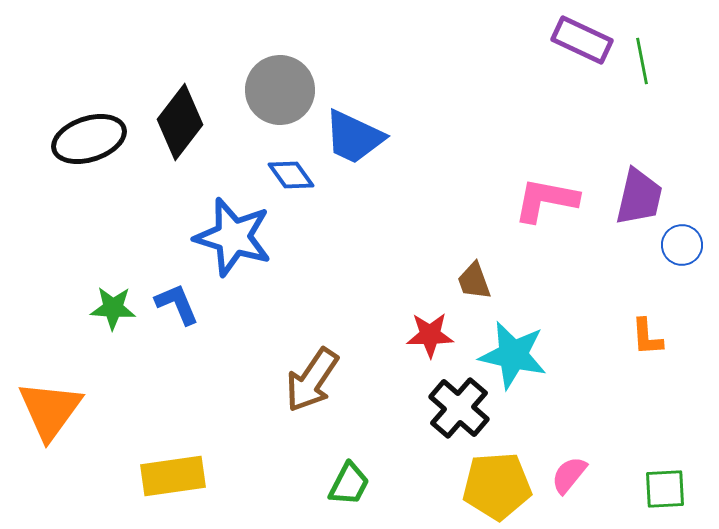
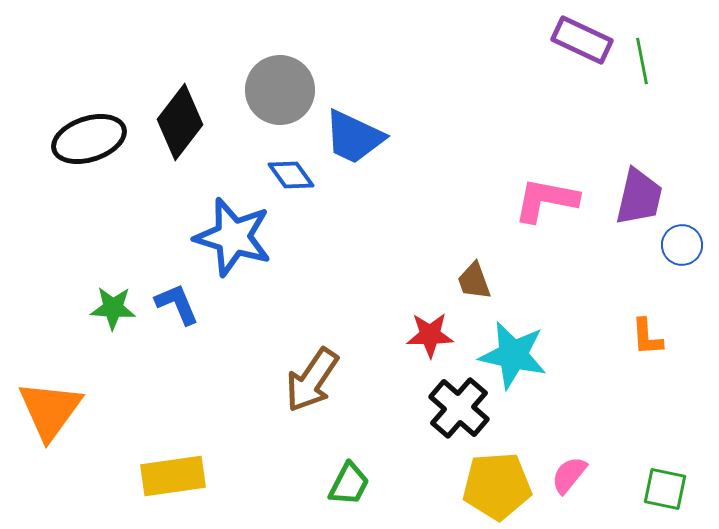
green square: rotated 15 degrees clockwise
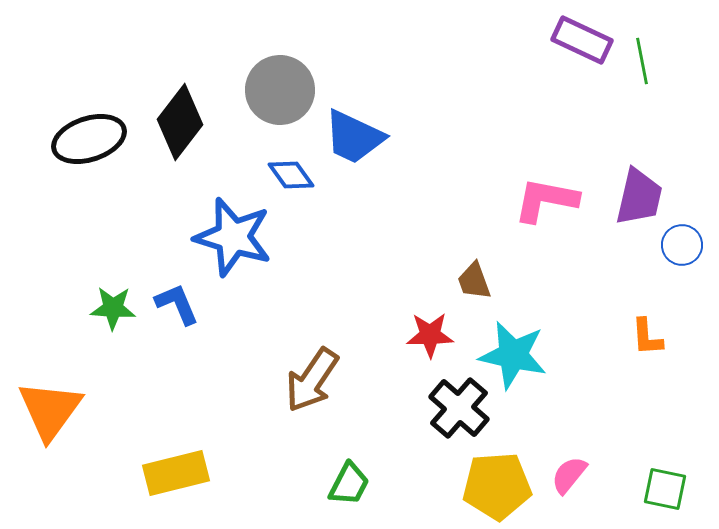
yellow rectangle: moved 3 px right, 3 px up; rotated 6 degrees counterclockwise
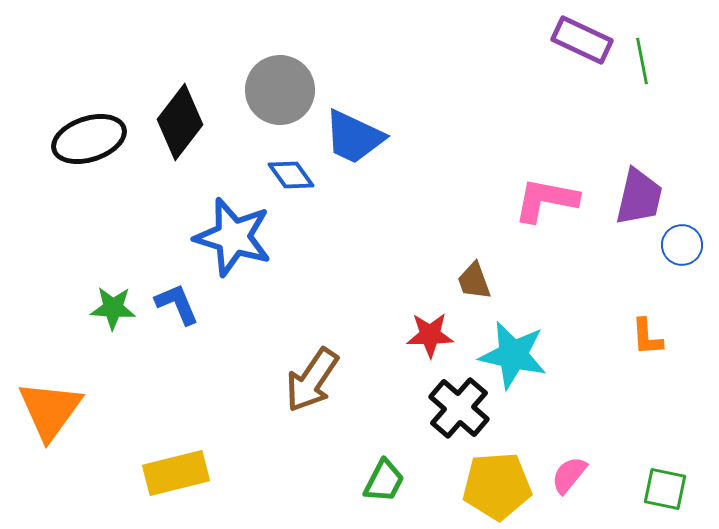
green trapezoid: moved 35 px right, 3 px up
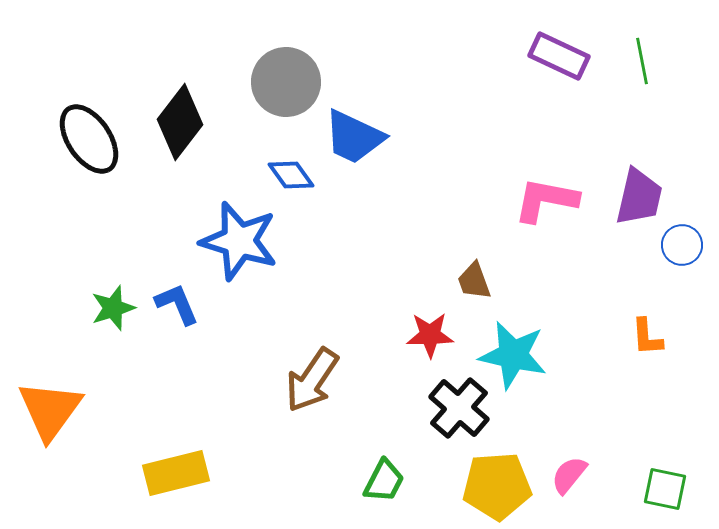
purple rectangle: moved 23 px left, 16 px down
gray circle: moved 6 px right, 8 px up
black ellipse: rotated 74 degrees clockwise
blue star: moved 6 px right, 4 px down
green star: rotated 21 degrees counterclockwise
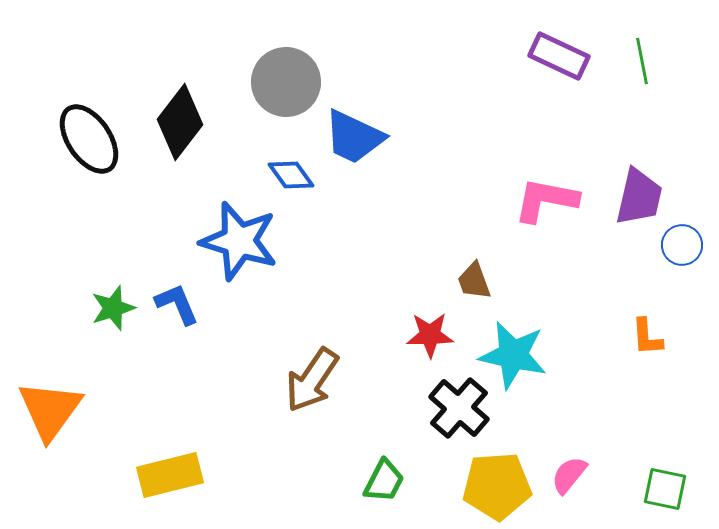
yellow rectangle: moved 6 px left, 2 px down
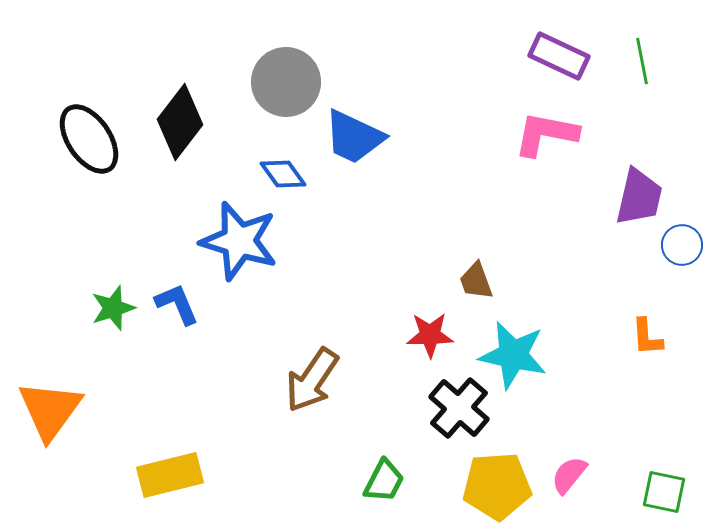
blue diamond: moved 8 px left, 1 px up
pink L-shape: moved 66 px up
brown trapezoid: moved 2 px right
green square: moved 1 px left, 3 px down
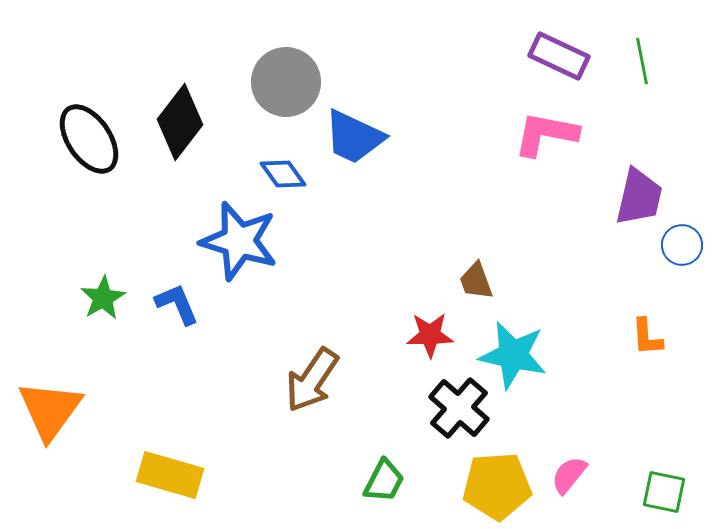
green star: moved 10 px left, 10 px up; rotated 12 degrees counterclockwise
yellow rectangle: rotated 30 degrees clockwise
